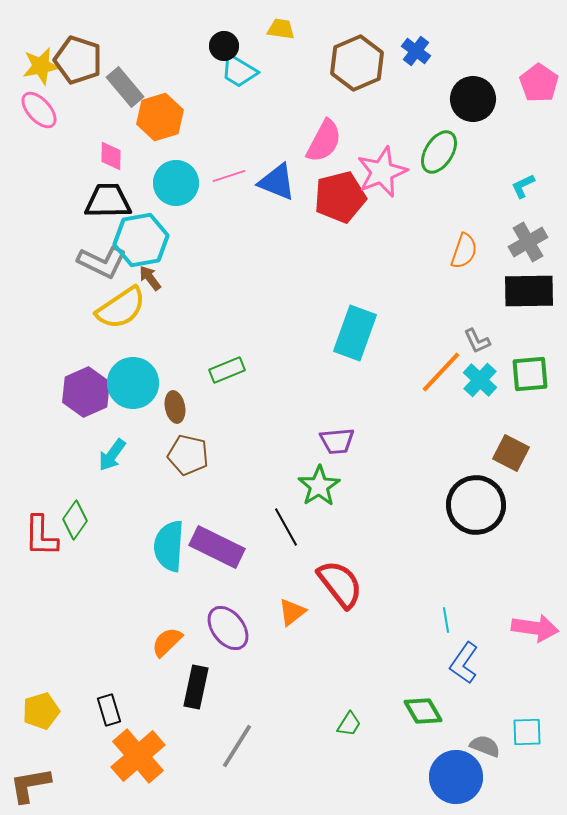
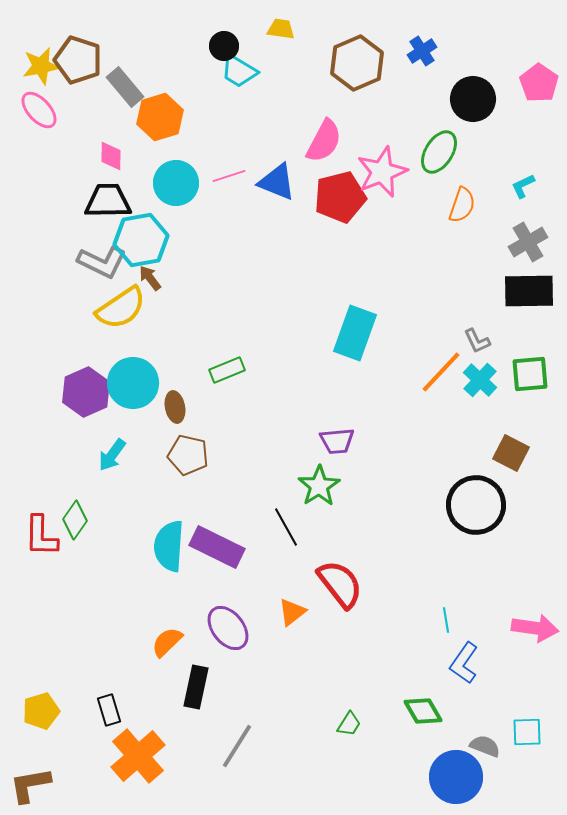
blue cross at (416, 51): moved 6 px right; rotated 20 degrees clockwise
orange semicircle at (464, 251): moved 2 px left, 46 px up
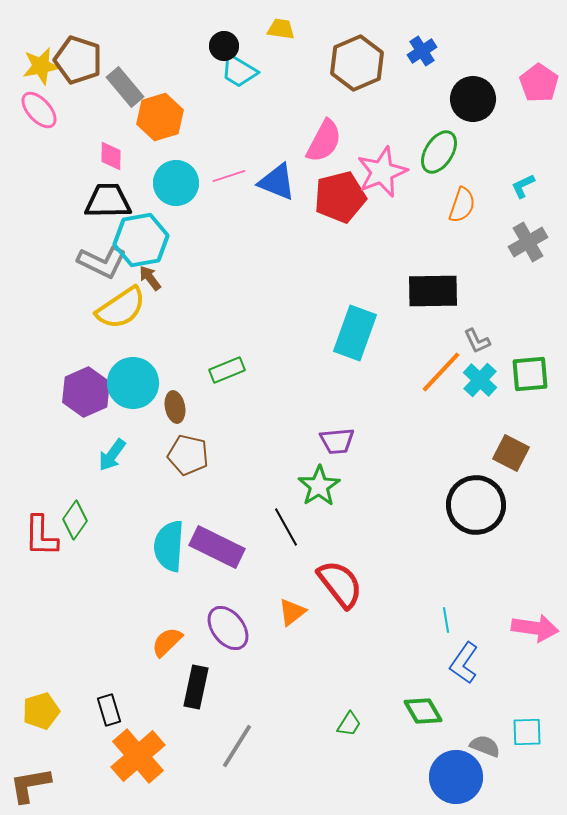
black rectangle at (529, 291): moved 96 px left
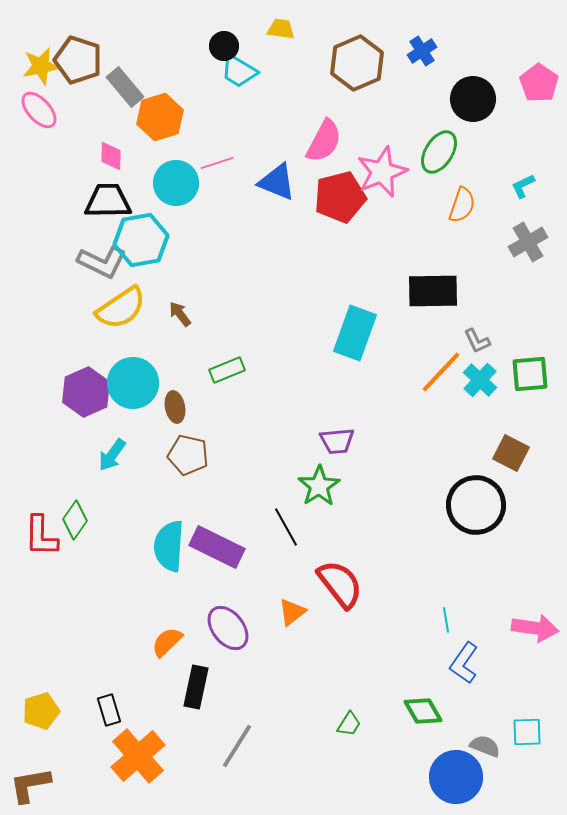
pink line at (229, 176): moved 12 px left, 13 px up
brown arrow at (150, 278): moved 30 px right, 36 px down
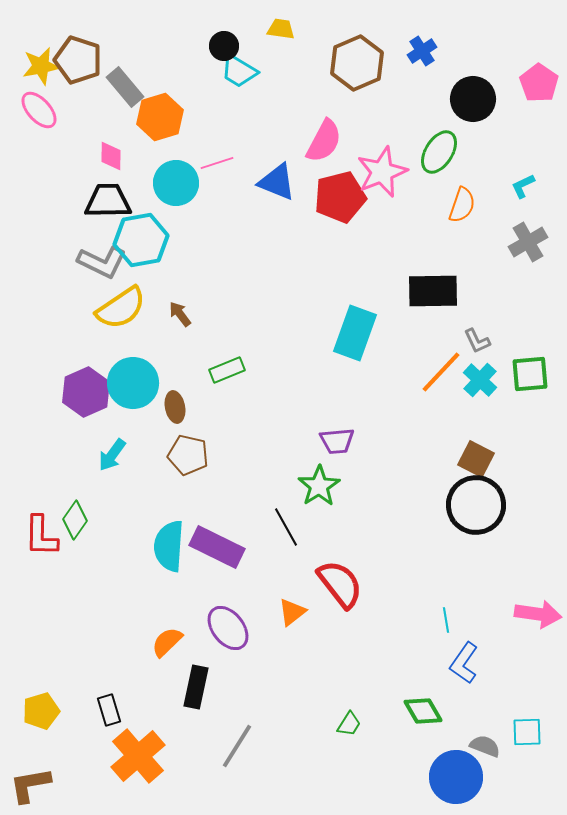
brown square at (511, 453): moved 35 px left, 6 px down
pink arrow at (535, 628): moved 3 px right, 14 px up
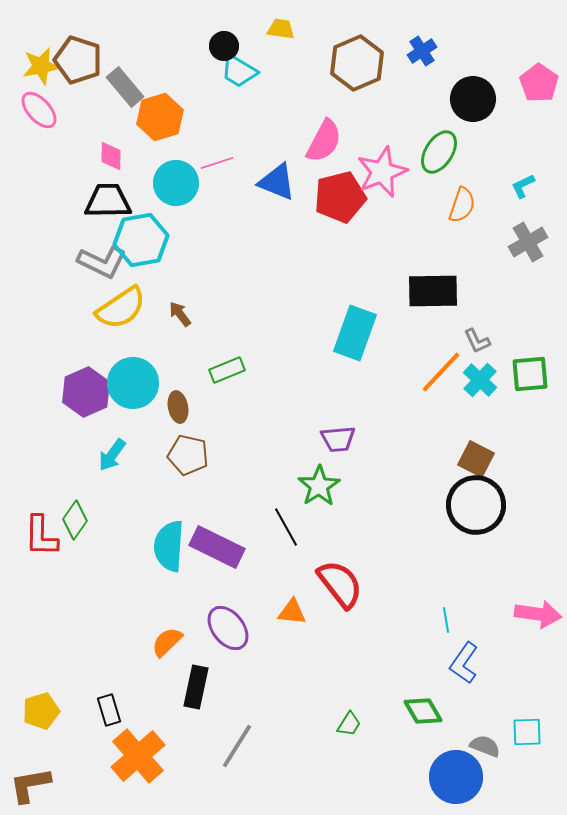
brown ellipse at (175, 407): moved 3 px right
purple trapezoid at (337, 441): moved 1 px right, 2 px up
orange triangle at (292, 612): rotated 44 degrees clockwise
